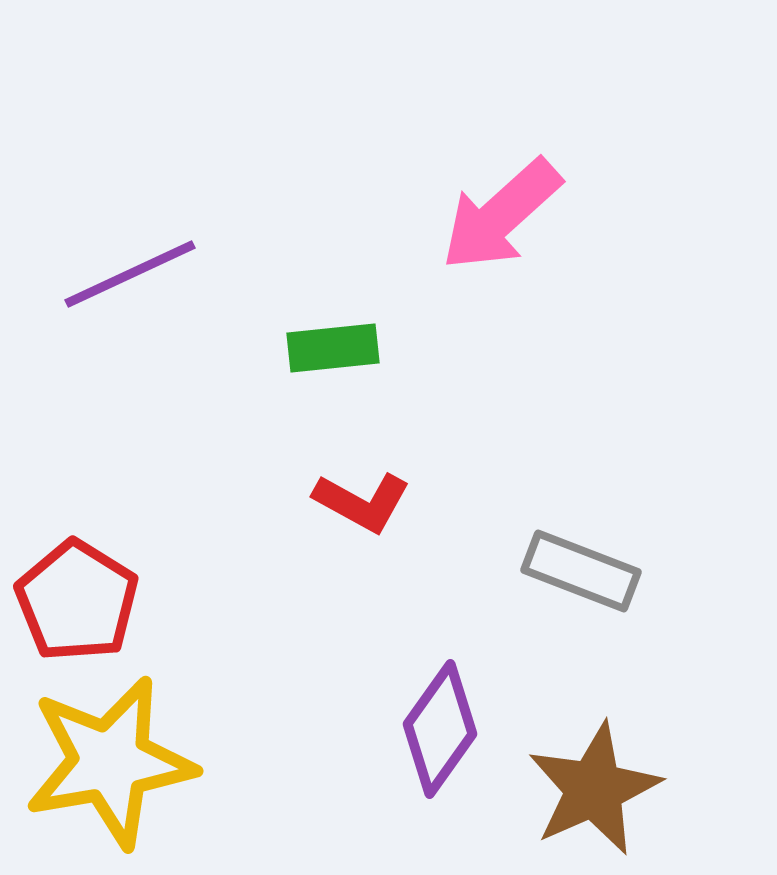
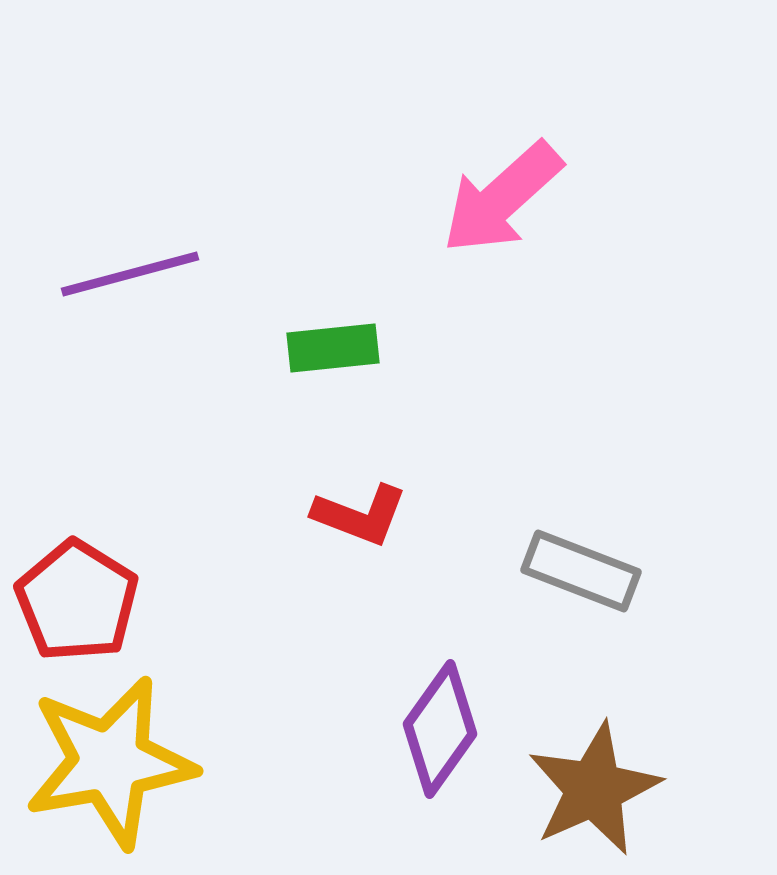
pink arrow: moved 1 px right, 17 px up
purple line: rotated 10 degrees clockwise
red L-shape: moved 2 px left, 13 px down; rotated 8 degrees counterclockwise
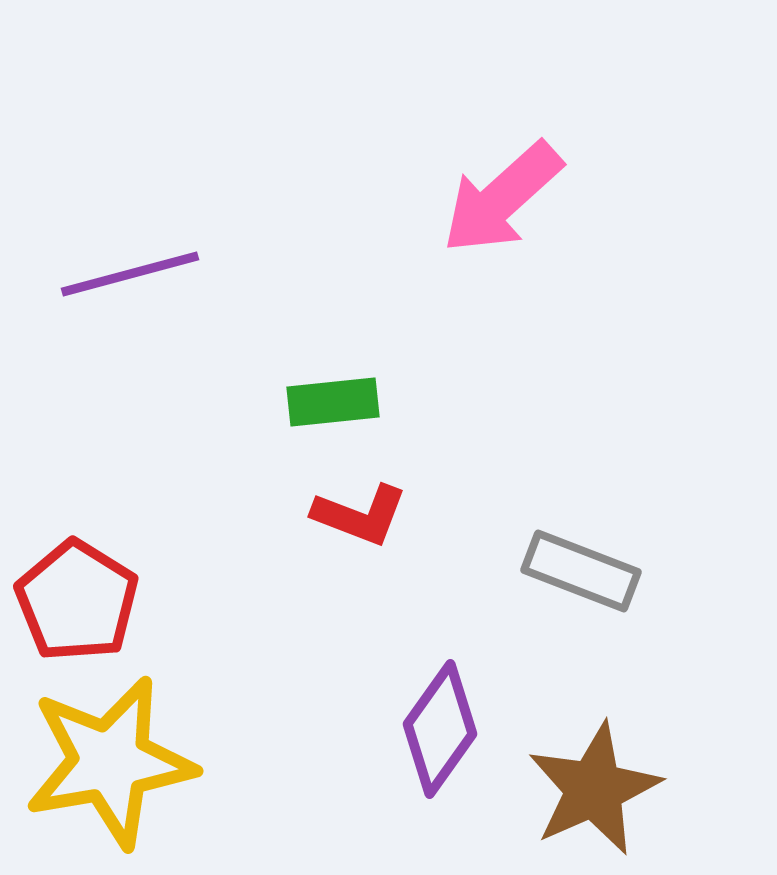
green rectangle: moved 54 px down
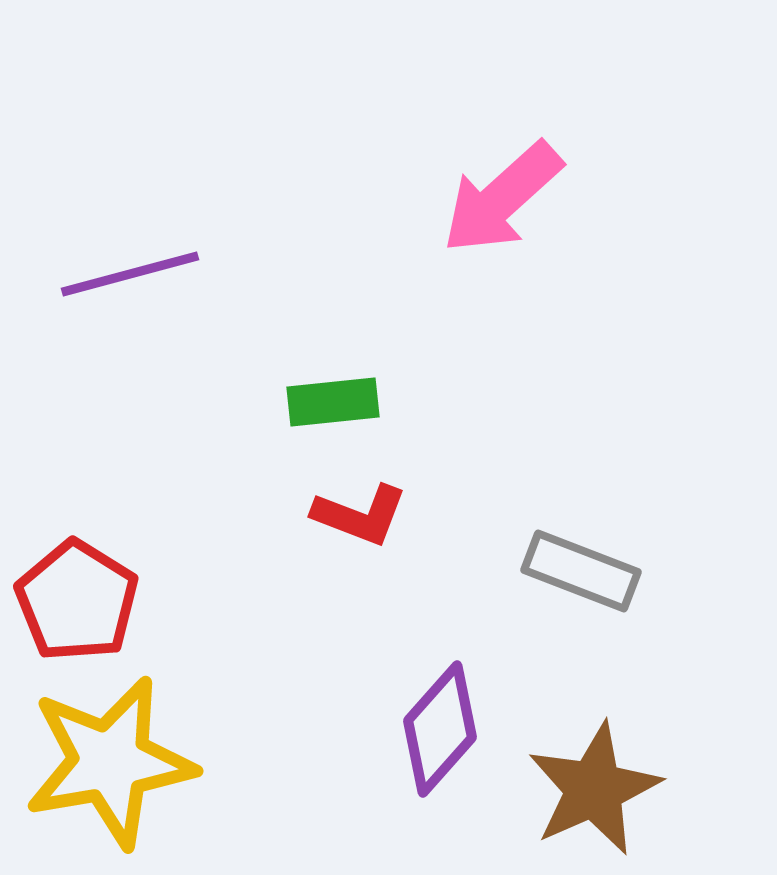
purple diamond: rotated 6 degrees clockwise
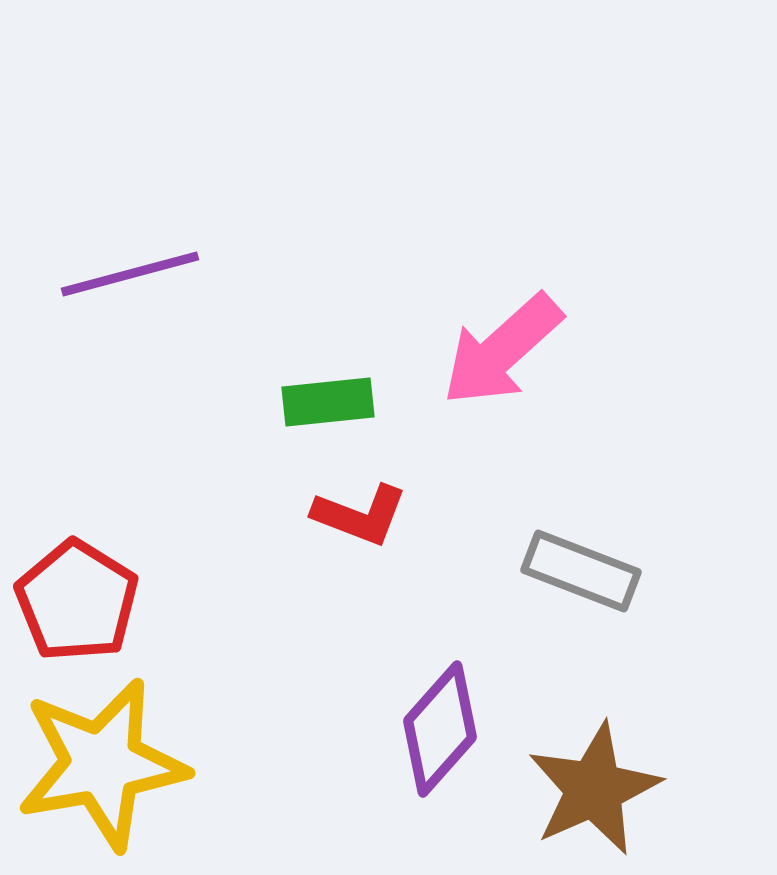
pink arrow: moved 152 px down
green rectangle: moved 5 px left
yellow star: moved 8 px left, 2 px down
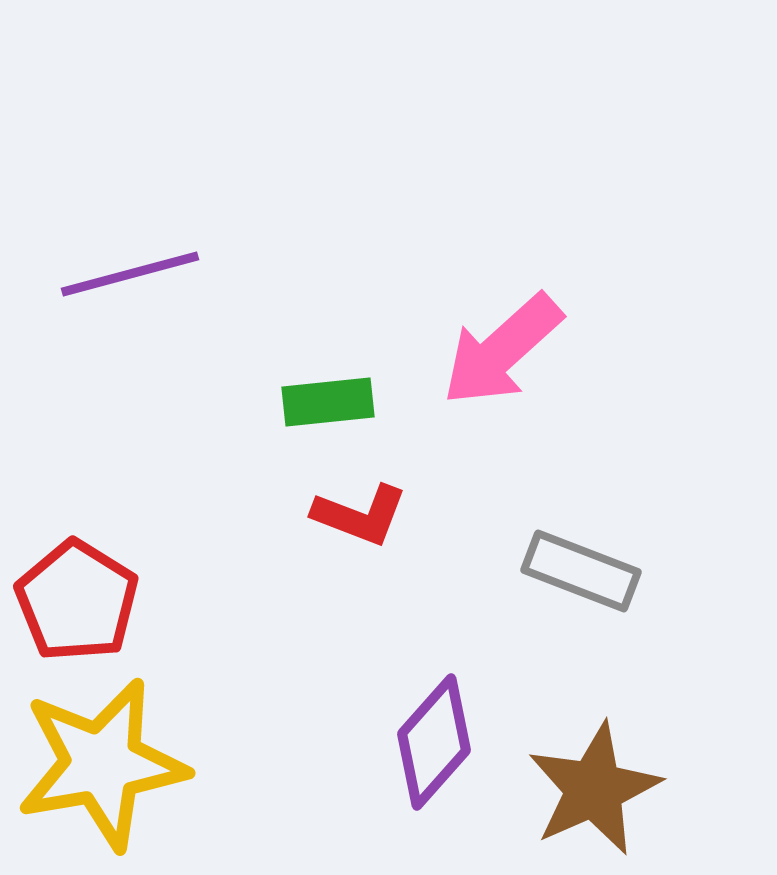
purple diamond: moved 6 px left, 13 px down
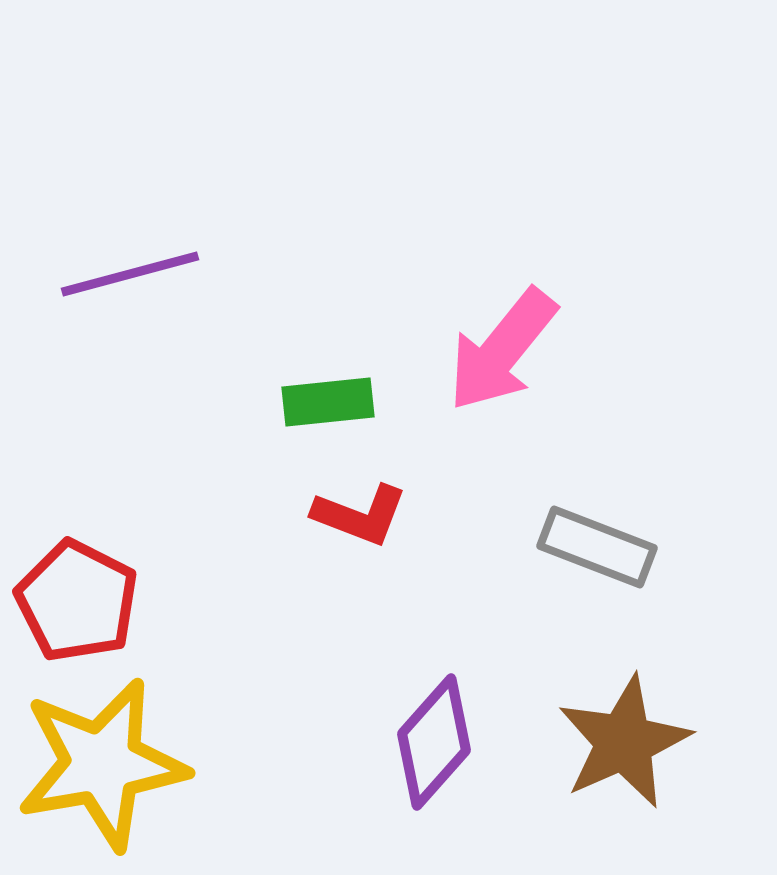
pink arrow: rotated 9 degrees counterclockwise
gray rectangle: moved 16 px right, 24 px up
red pentagon: rotated 5 degrees counterclockwise
brown star: moved 30 px right, 47 px up
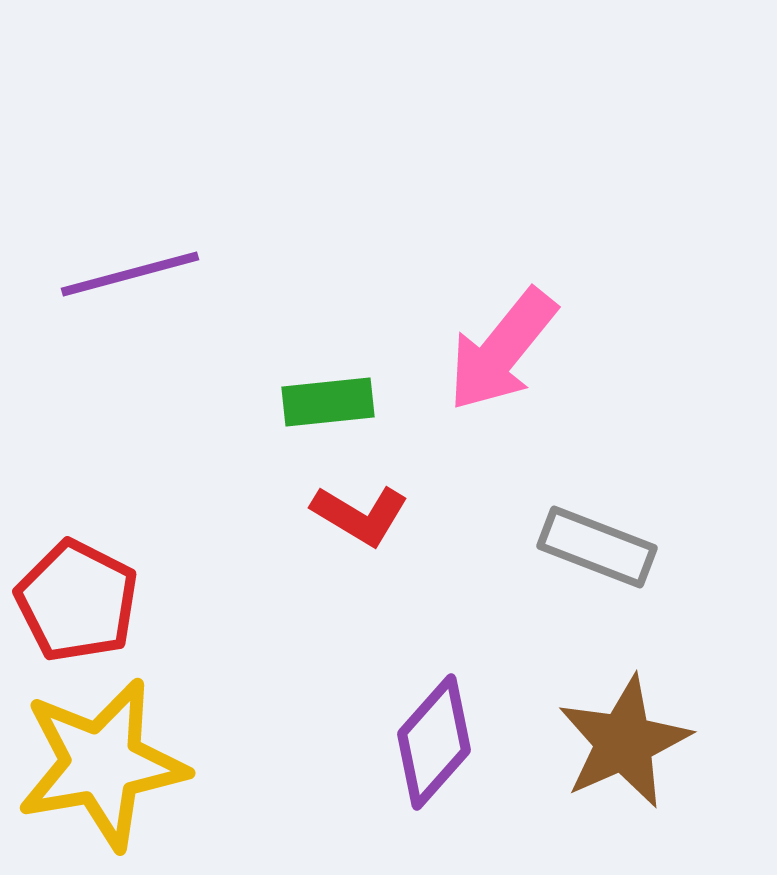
red L-shape: rotated 10 degrees clockwise
